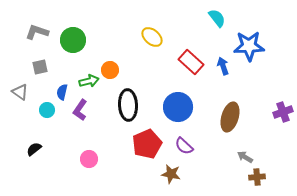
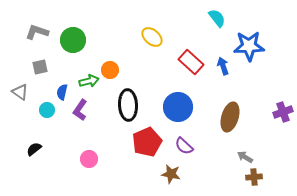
red pentagon: moved 2 px up
brown cross: moved 3 px left
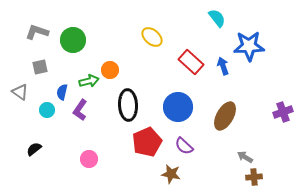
brown ellipse: moved 5 px left, 1 px up; rotated 12 degrees clockwise
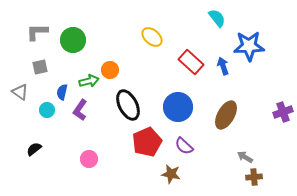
gray L-shape: rotated 20 degrees counterclockwise
black ellipse: rotated 24 degrees counterclockwise
brown ellipse: moved 1 px right, 1 px up
